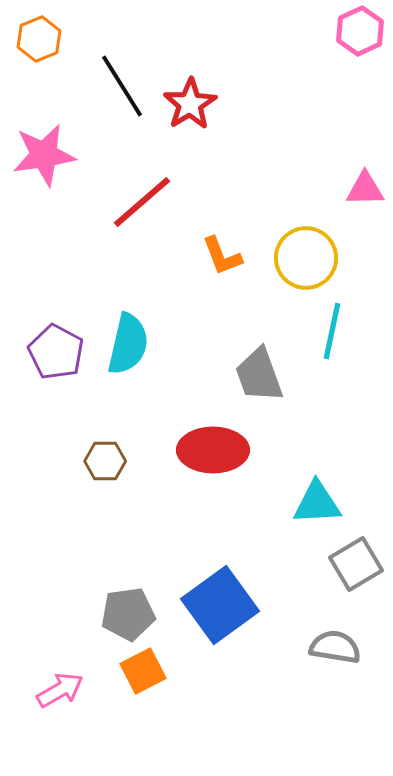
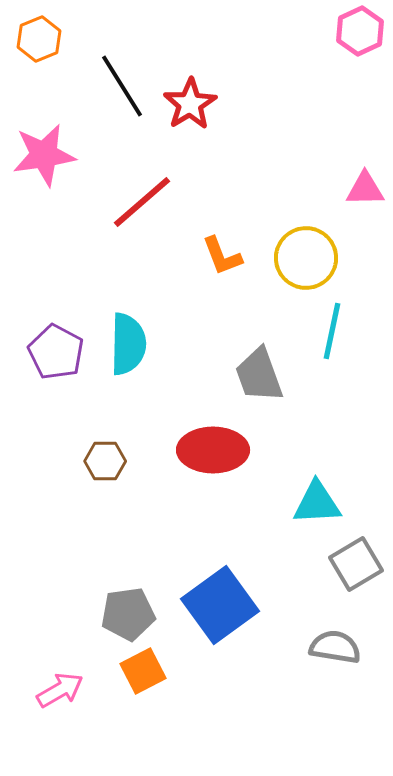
cyan semicircle: rotated 12 degrees counterclockwise
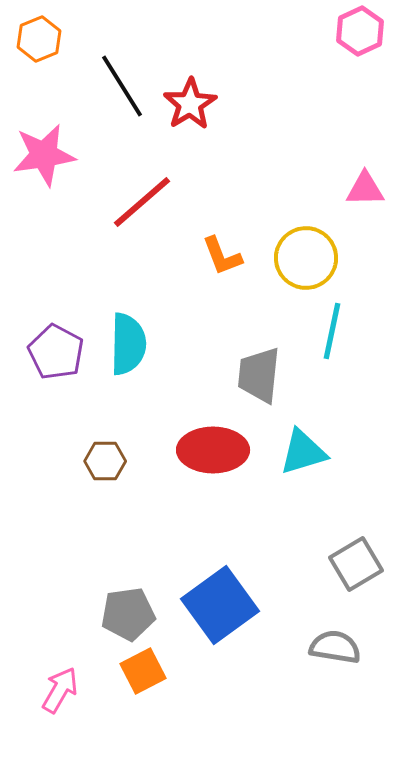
gray trapezoid: rotated 26 degrees clockwise
cyan triangle: moved 14 px left, 51 px up; rotated 14 degrees counterclockwise
pink arrow: rotated 30 degrees counterclockwise
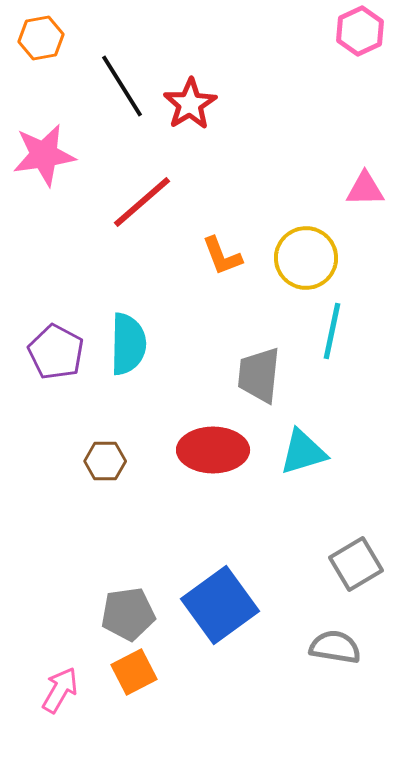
orange hexagon: moved 2 px right, 1 px up; rotated 12 degrees clockwise
orange square: moved 9 px left, 1 px down
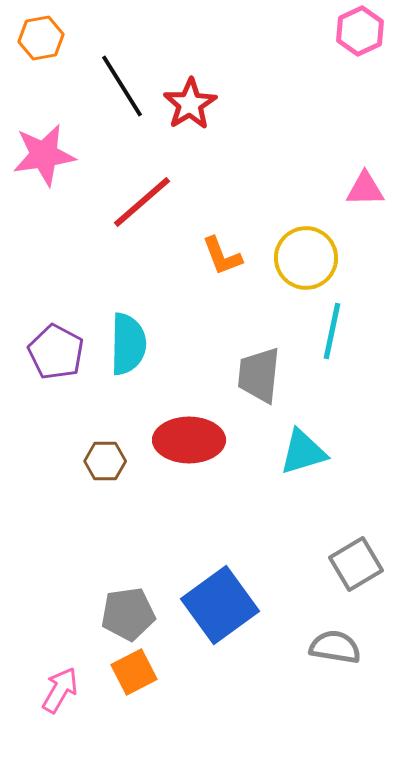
red ellipse: moved 24 px left, 10 px up
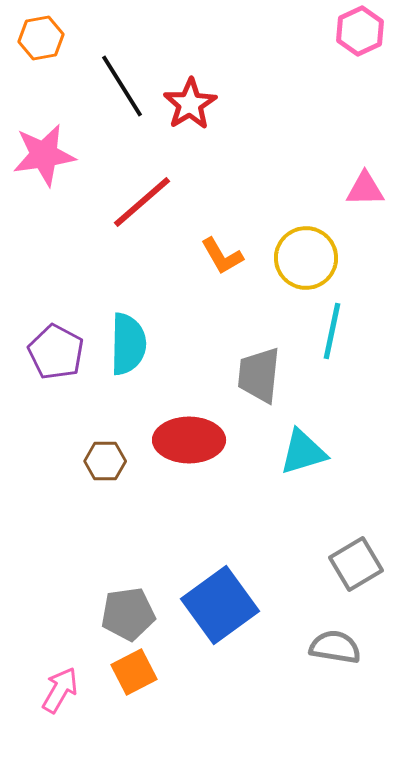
orange L-shape: rotated 9 degrees counterclockwise
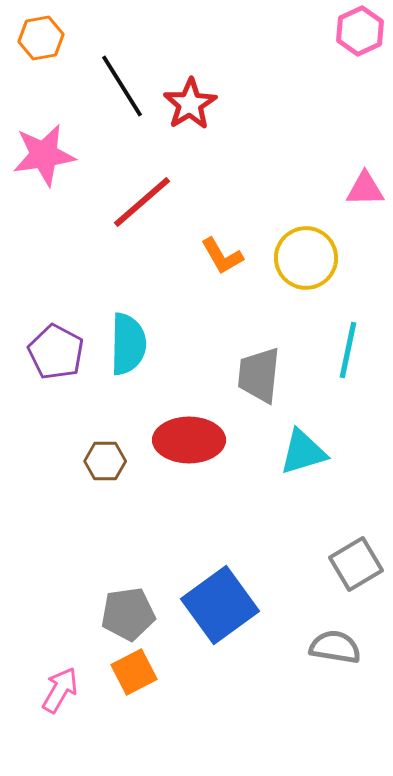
cyan line: moved 16 px right, 19 px down
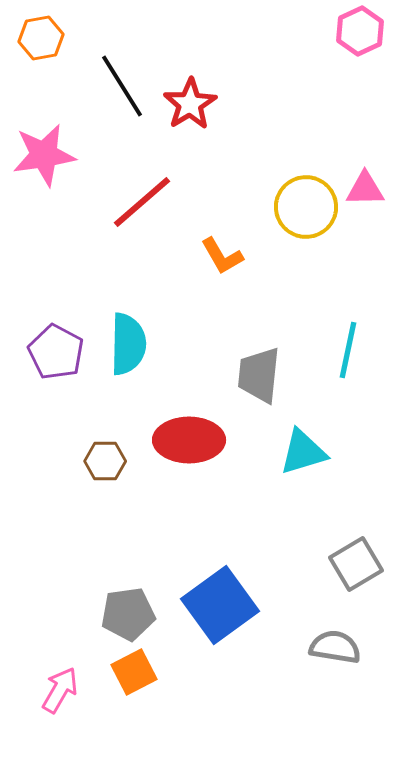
yellow circle: moved 51 px up
